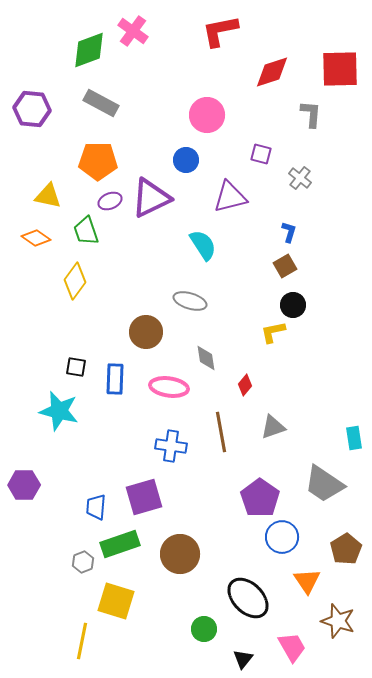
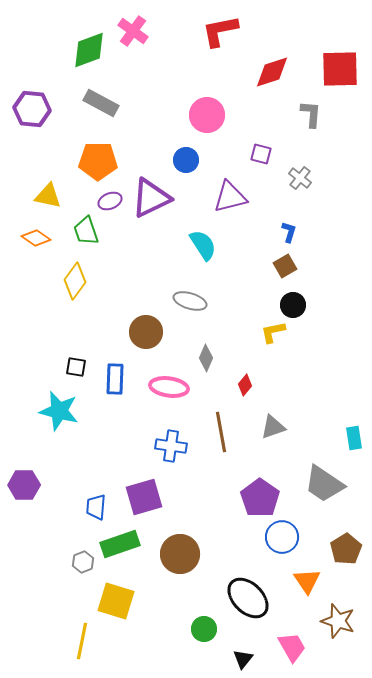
gray diamond at (206, 358): rotated 32 degrees clockwise
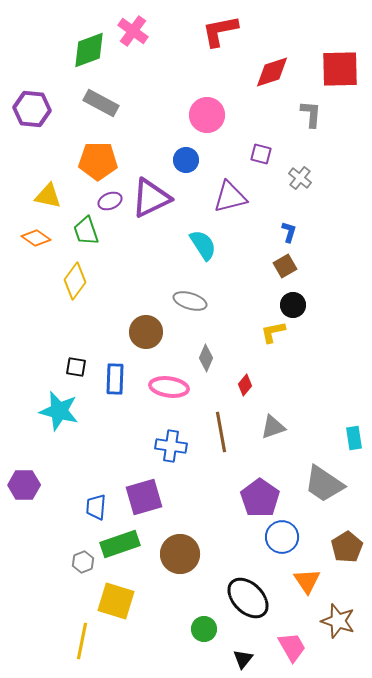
brown pentagon at (346, 549): moved 1 px right, 2 px up
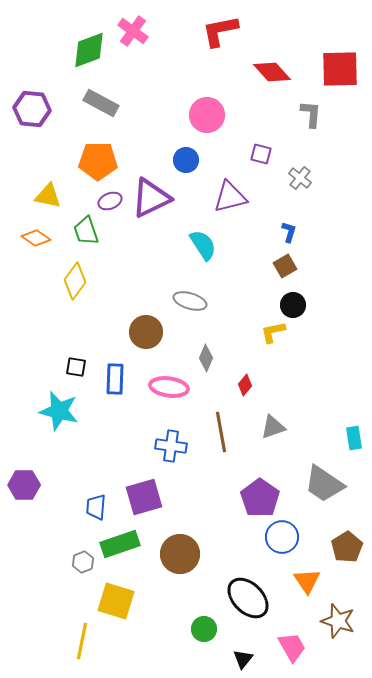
red diamond at (272, 72): rotated 66 degrees clockwise
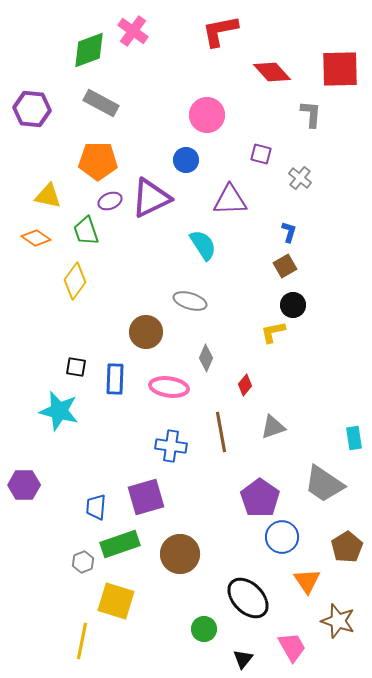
purple triangle at (230, 197): moved 3 px down; rotated 12 degrees clockwise
purple square at (144, 497): moved 2 px right
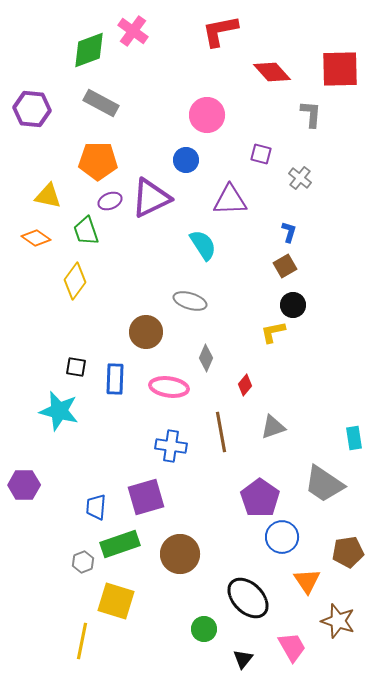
brown pentagon at (347, 547): moved 1 px right, 5 px down; rotated 24 degrees clockwise
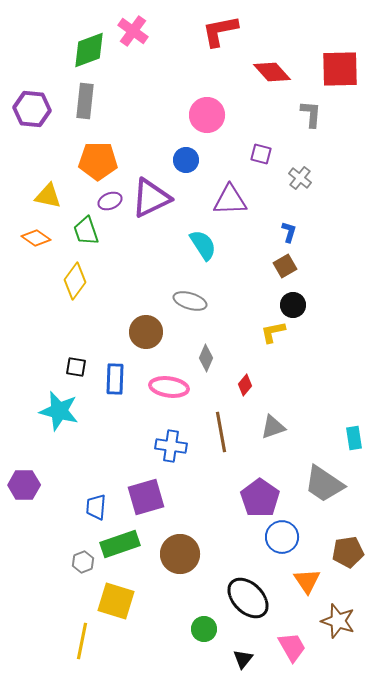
gray rectangle at (101, 103): moved 16 px left, 2 px up; rotated 68 degrees clockwise
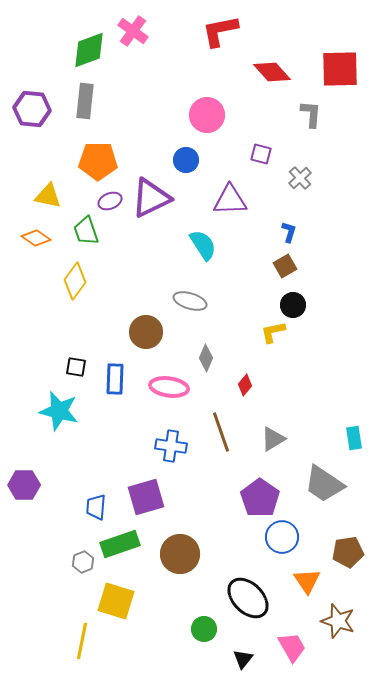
gray cross at (300, 178): rotated 10 degrees clockwise
gray triangle at (273, 427): moved 12 px down; rotated 12 degrees counterclockwise
brown line at (221, 432): rotated 9 degrees counterclockwise
